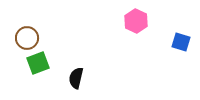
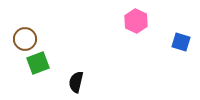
brown circle: moved 2 px left, 1 px down
black semicircle: moved 4 px down
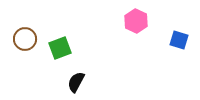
blue square: moved 2 px left, 2 px up
green square: moved 22 px right, 15 px up
black semicircle: rotated 15 degrees clockwise
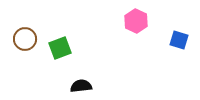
black semicircle: moved 5 px right, 4 px down; rotated 55 degrees clockwise
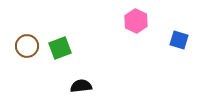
brown circle: moved 2 px right, 7 px down
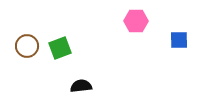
pink hexagon: rotated 25 degrees counterclockwise
blue square: rotated 18 degrees counterclockwise
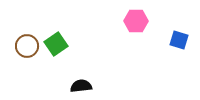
blue square: rotated 18 degrees clockwise
green square: moved 4 px left, 4 px up; rotated 15 degrees counterclockwise
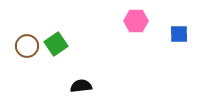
blue square: moved 6 px up; rotated 18 degrees counterclockwise
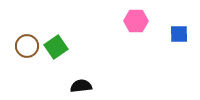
green square: moved 3 px down
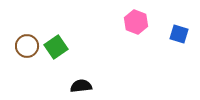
pink hexagon: moved 1 px down; rotated 20 degrees clockwise
blue square: rotated 18 degrees clockwise
